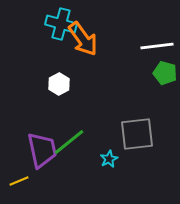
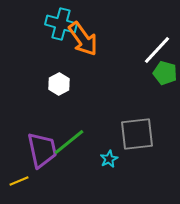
white line: moved 4 px down; rotated 40 degrees counterclockwise
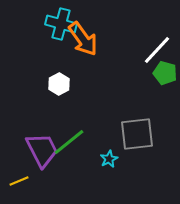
purple trapezoid: rotated 15 degrees counterclockwise
